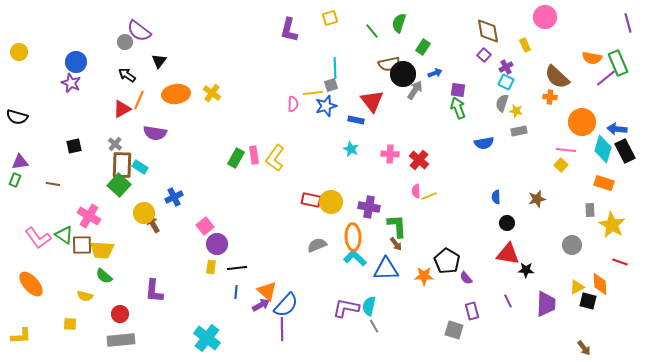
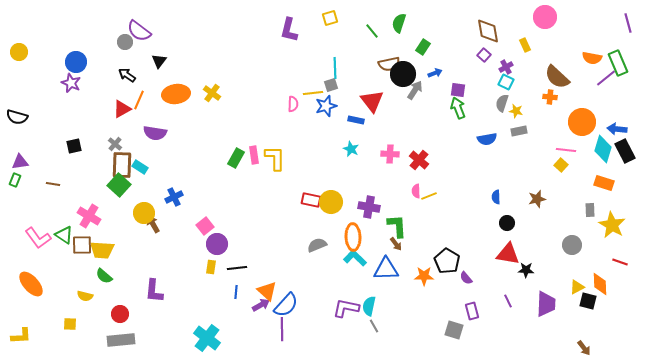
blue semicircle at (484, 143): moved 3 px right, 4 px up
yellow L-shape at (275, 158): rotated 144 degrees clockwise
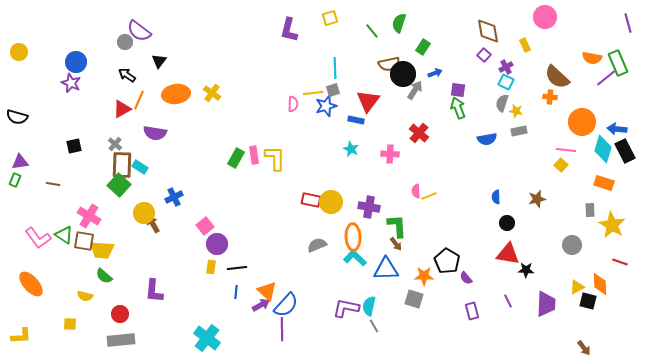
gray square at (331, 85): moved 2 px right, 5 px down
red triangle at (372, 101): moved 4 px left; rotated 15 degrees clockwise
red cross at (419, 160): moved 27 px up
brown square at (82, 245): moved 2 px right, 4 px up; rotated 10 degrees clockwise
gray square at (454, 330): moved 40 px left, 31 px up
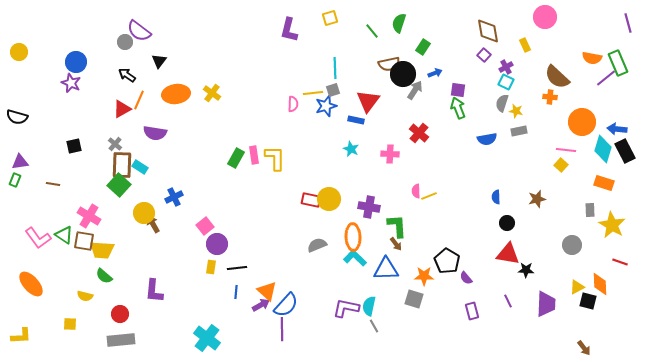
yellow circle at (331, 202): moved 2 px left, 3 px up
